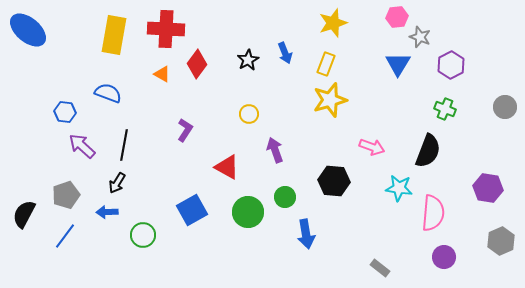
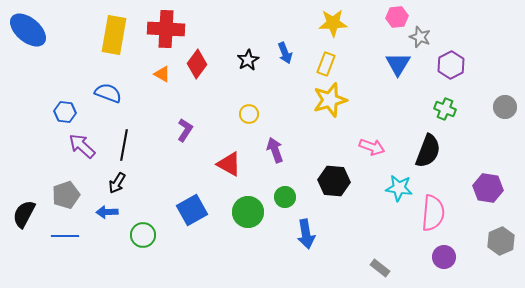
yellow star at (333, 23): rotated 16 degrees clockwise
red triangle at (227, 167): moved 2 px right, 3 px up
blue line at (65, 236): rotated 52 degrees clockwise
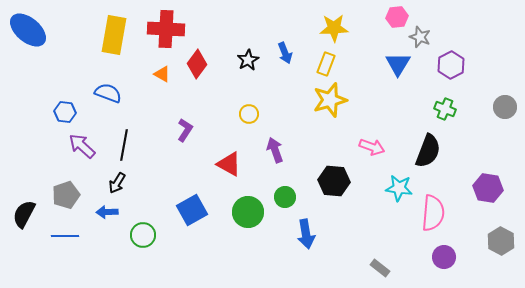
yellow star at (333, 23): moved 1 px right, 5 px down
gray hexagon at (501, 241): rotated 8 degrees counterclockwise
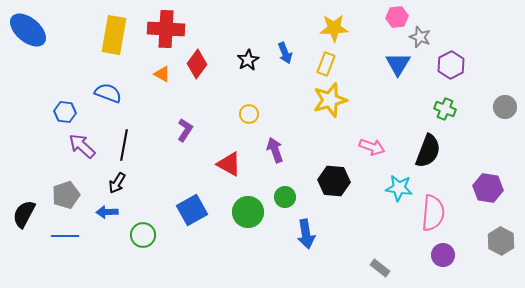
purple circle at (444, 257): moved 1 px left, 2 px up
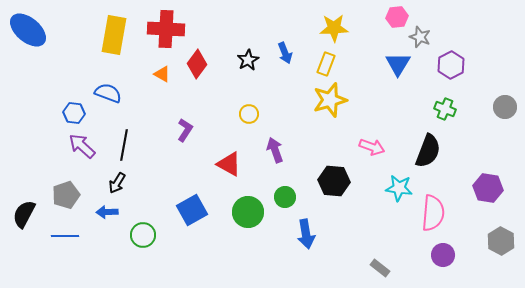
blue hexagon at (65, 112): moved 9 px right, 1 px down
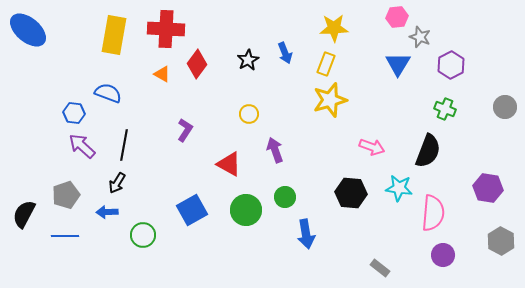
black hexagon at (334, 181): moved 17 px right, 12 px down
green circle at (248, 212): moved 2 px left, 2 px up
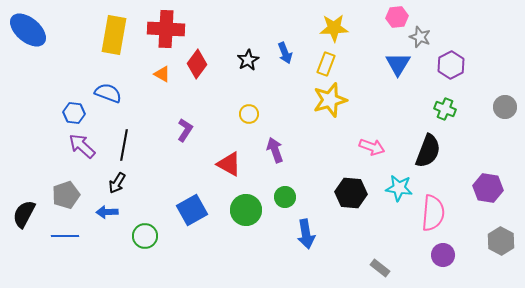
green circle at (143, 235): moved 2 px right, 1 px down
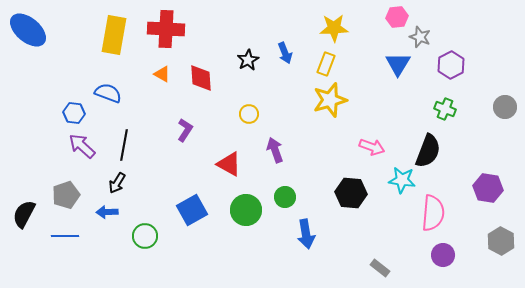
red diamond at (197, 64): moved 4 px right, 14 px down; rotated 40 degrees counterclockwise
cyan star at (399, 188): moved 3 px right, 8 px up
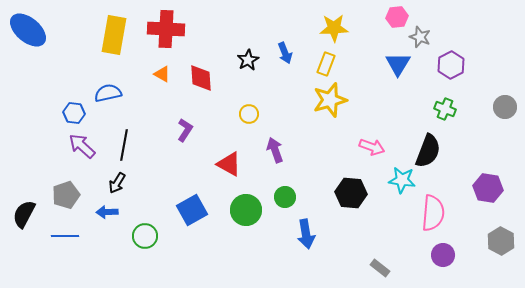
blue semicircle at (108, 93): rotated 32 degrees counterclockwise
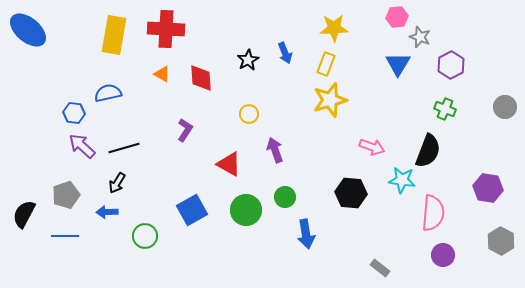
black line at (124, 145): moved 3 px down; rotated 64 degrees clockwise
